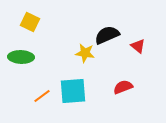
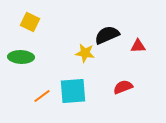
red triangle: rotated 42 degrees counterclockwise
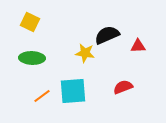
green ellipse: moved 11 px right, 1 px down
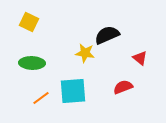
yellow square: moved 1 px left
red triangle: moved 2 px right, 12 px down; rotated 42 degrees clockwise
green ellipse: moved 5 px down
orange line: moved 1 px left, 2 px down
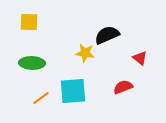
yellow square: rotated 24 degrees counterclockwise
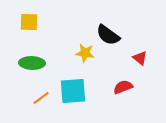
black semicircle: moved 1 px right; rotated 120 degrees counterclockwise
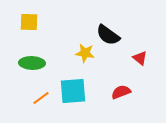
red semicircle: moved 2 px left, 5 px down
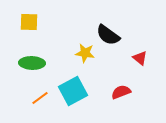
cyan square: rotated 24 degrees counterclockwise
orange line: moved 1 px left
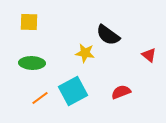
red triangle: moved 9 px right, 3 px up
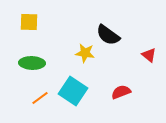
cyan square: rotated 28 degrees counterclockwise
